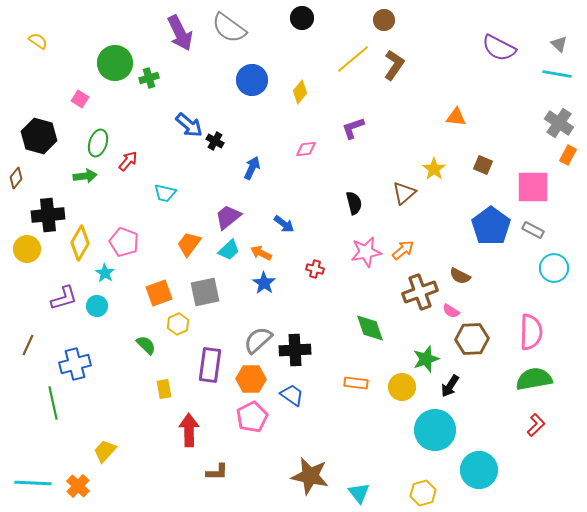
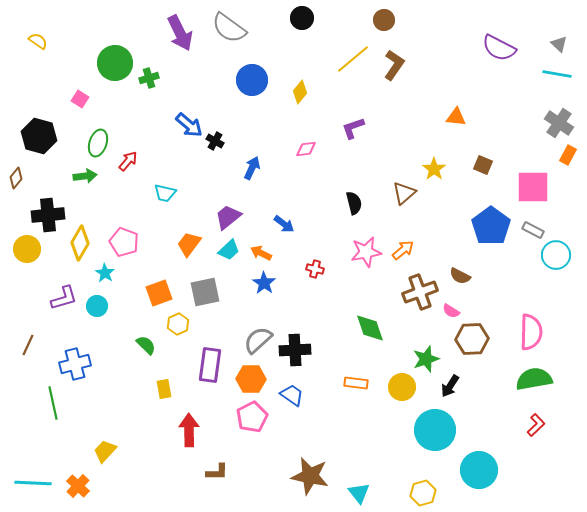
cyan circle at (554, 268): moved 2 px right, 13 px up
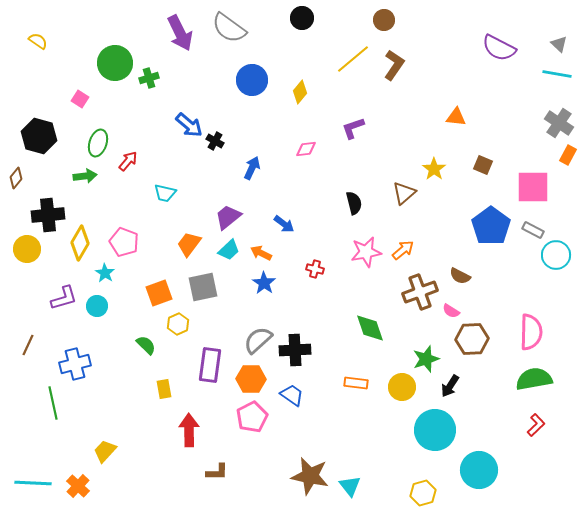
gray square at (205, 292): moved 2 px left, 5 px up
cyan triangle at (359, 493): moved 9 px left, 7 px up
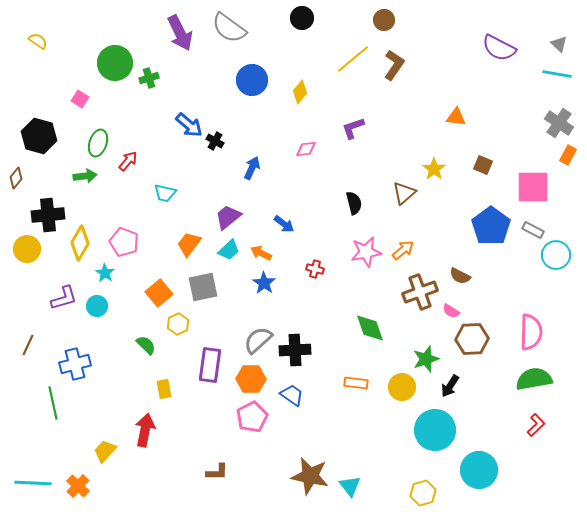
orange square at (159, 293): rotated 20 degrees counterclockwise
red arrow at (189, 430): moved 44 px left; rotated 12 degrees clockwise
